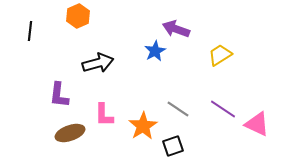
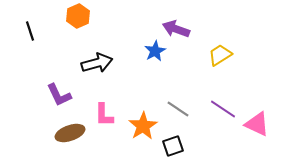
black line: rotated 24 degrees counterclockwise
black arrow: moved 1 px left
purple L-shape: rotated 32 degrees counterclockwise
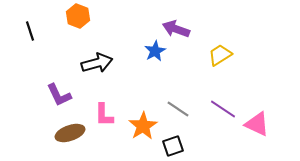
orange hexagon: rotated 15 degrees counterclockwise
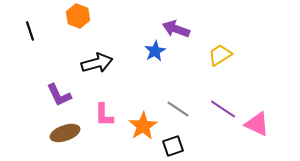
brown ellipse: moved 5 px left
